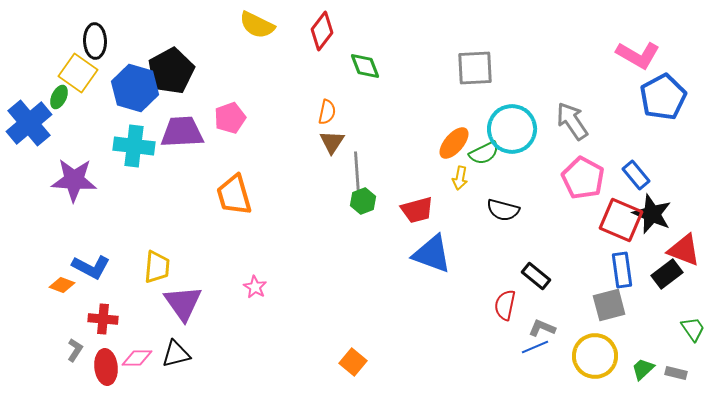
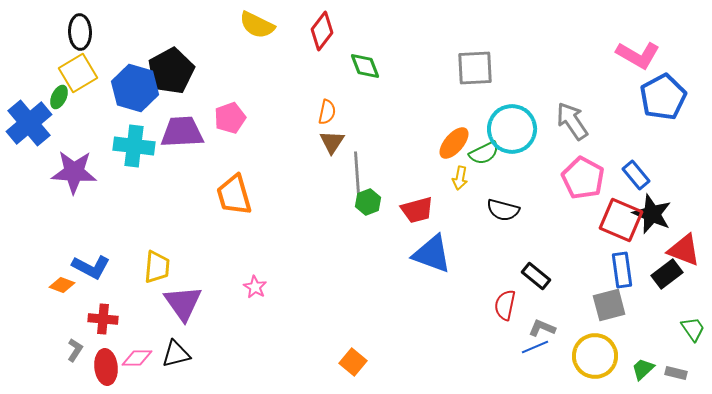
black ellipse at (95, 41): moved 15 px left, 9 px up
yellow square at (78, 73): rotated 24 degrees clockwise
purple star at (74, 180): moved 8 px up
green hexagon at (363, 201): moved 5 px right, 1 px down
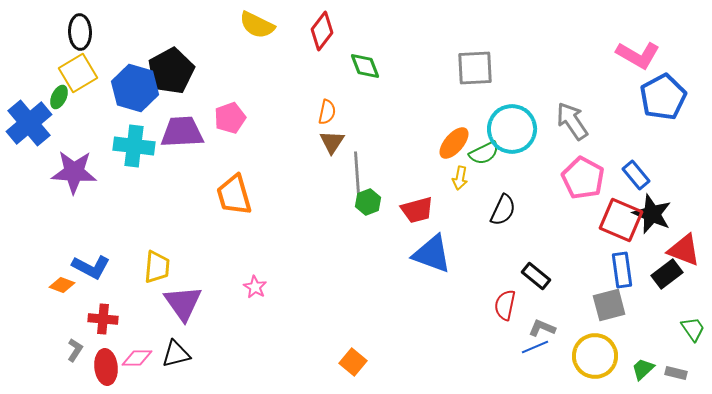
black semicircle at (503, 210): rotated 80 degrees counterclockwise
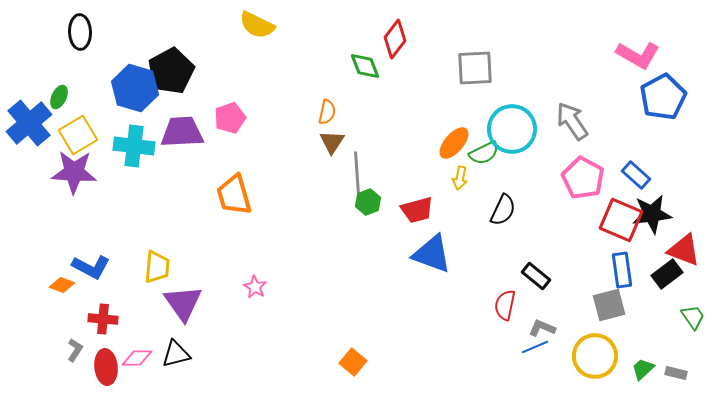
red diamond at (322, 31): moved 73 px right, 8 px down
yellow square at (78, 73): moved 62 px down
blue rectangle at (636, 175): rotated 8 degrees counterclockwise
black star at (652, 214): rotated 30 degrees counterclockwise
green trapezoid at (693, 329): moved 12 px up
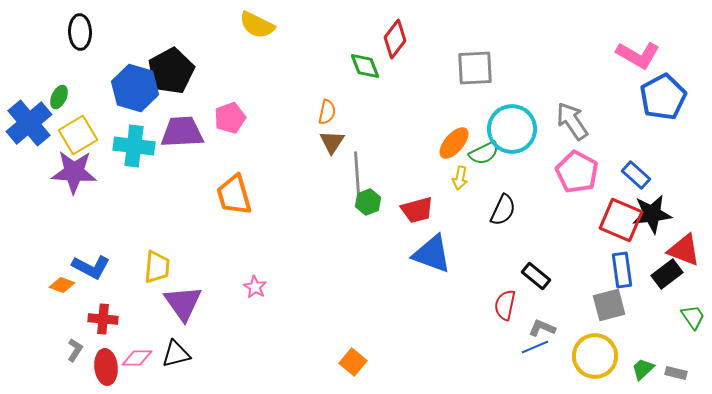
pink pentagon at (583, 178): moved 6 px left, 6 px up
